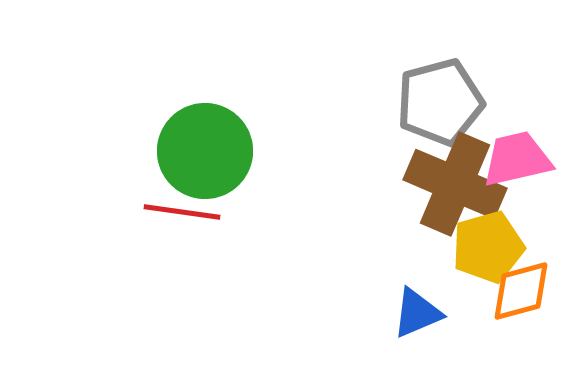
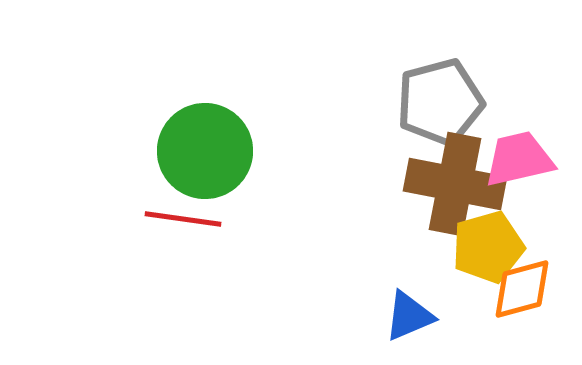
pink trapezoid: moved 2 px right
brown cross: rotated 12 degrees counterclockwise
red line: moved 1 px right, 7 px down
orange diamond: moved 1 px right, 2 px up
blue triangle: moved 8 px left, 3 px down
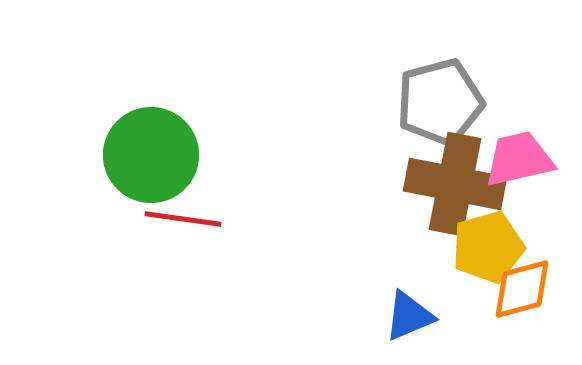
green circle: moved 54 px left, 4 px down
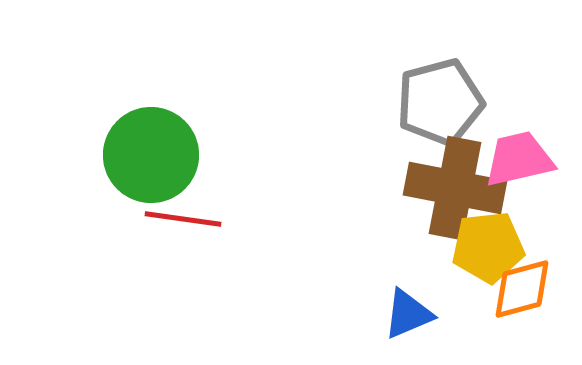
brown cross: moved 4 px down
yellow pentagon: rotated 10 degrees clockwise
blue triangle: moved 1 px left, 2 px up
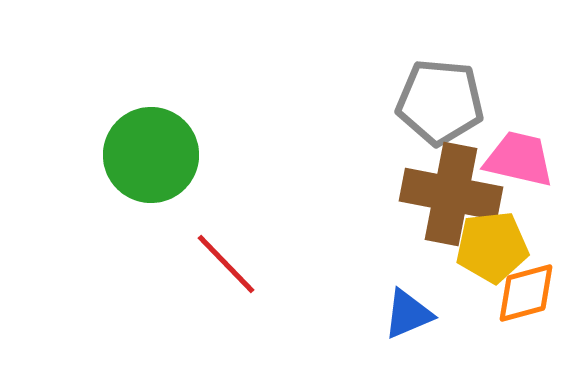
gray pentagon: rotated 20 degrees clockwise
pink trapezoid: rotated 26 degrees clockwise
brown cross: moved 4 px left, 6 px down
red line: moved 43 px right, 45 px down; rotated 38 degrees clockwise
yellow pentagon: moved 4 px right
orange diamond: moved 4 px right, 4 px down
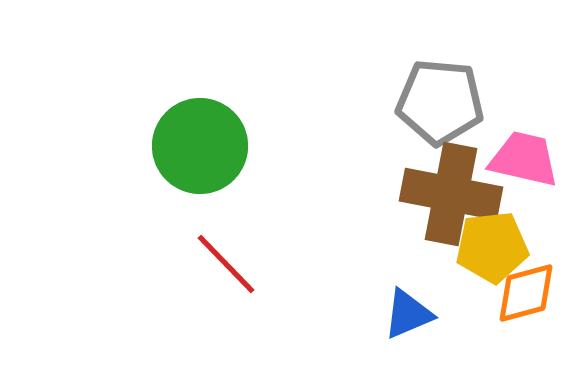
green circle: moved 49 px right, 9 px up
pink trapezoid: moved 5 px right
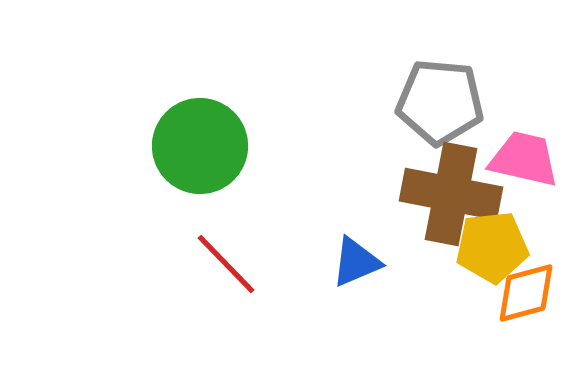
blue triangle: moved 52 px left, 52 px up
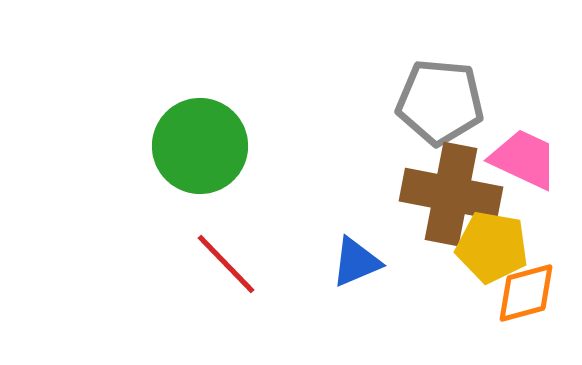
pink trapezoid: rotated 12 degrees clockwise
yellow pentagon: rotated 16 degrees clockwise
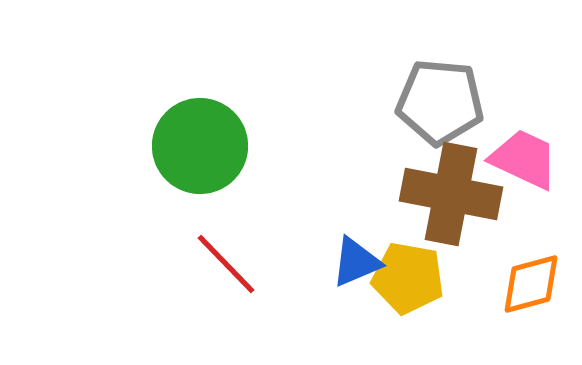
yellow pentagon: moved 84 px left, 31 px down
orange diamond: moved 5 px right, 9 px up
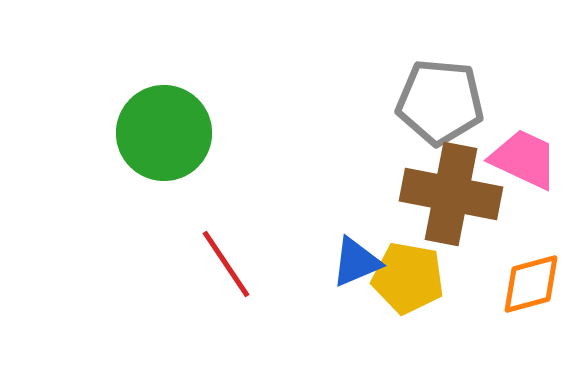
green circle: moved 36 px left, 13 px up
red line: rotated 10 degrees clockwise
